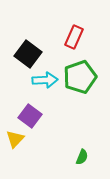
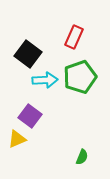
yellow triangle: moved 2 px right; rotated 24 degrees clockwise
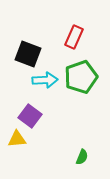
black square: rotated 16 degrees counterclockwise
green pentagon: moved 1 px right
yellow triangle: rotated 18 degrees clockwise
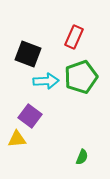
cyan arrow: moved 1 px right, 1 px down
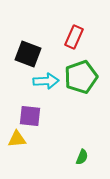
purple square: rotated 30 degrees counterclockwise
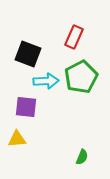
green pentagon: rotated 8 degrees counterclockwise
purple square: moved 4 px left, 9 px up
